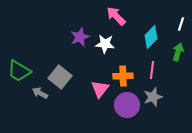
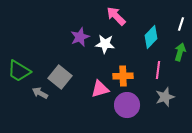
green arrow: moved 2 px right
pink line: moved 6 px right
pink triangle: rotated 36 degrees clockwise
gray star: moved 12 px right
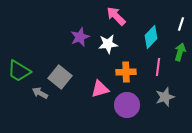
white star: moved 3 px right; rotated 12 degrees counterclockwise
pink line: moved 3 px up
orange cross: moved 3 px right, 4 px up
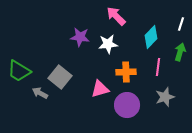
purple star: rotated 30 degrees clockwise
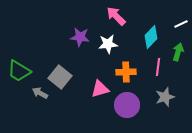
white line: rotated 48 degrees clockwise
green arrow: moved 2 px left
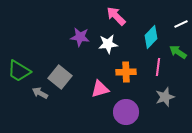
green arrow: rotated 72 degrees counterclockwise
purple circle: moved 1 px left, 7 px down
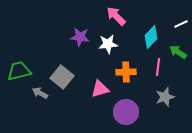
green trapezoid: rotated 135 degrees clockwise
gray square: moved 2 px right
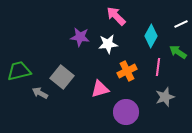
cyan diamond: moved 1 px up; rotated 15 degrees counterclockwise
orange cross: moved 1 px right, 1 px up; rotated 24 degrees counterclockwise
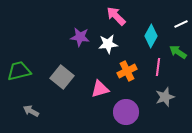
gray arrow: moved 9 px left, 18 px down
